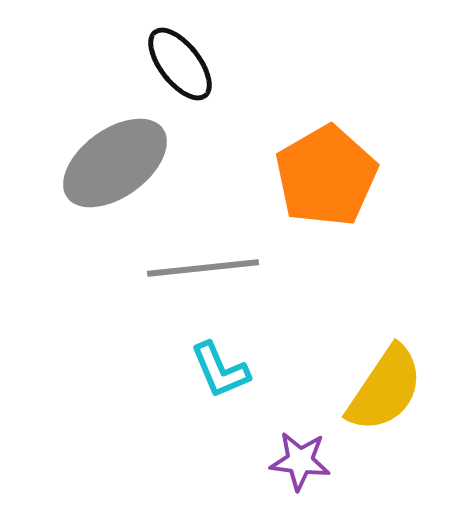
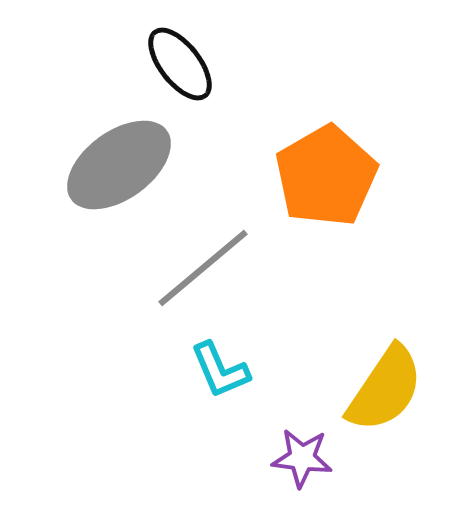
gray ellipse: moved 4 px right, 2 px down
gray line: rotated 34 degrees counterclockwise
purple star: moved 2 px right, 3 px up
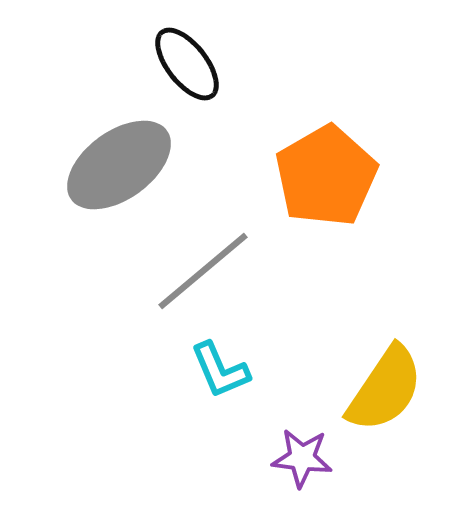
black ellipse: moved 7 px right
gray line: moved 3 px down
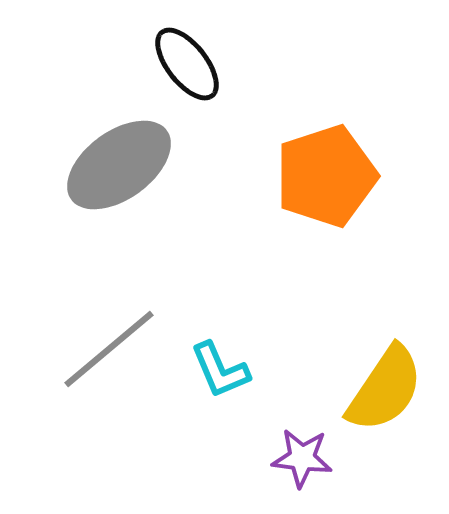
orange pentagon: rotated 12 degrees clockwise
gray line: moved 94 px left, 78 px down
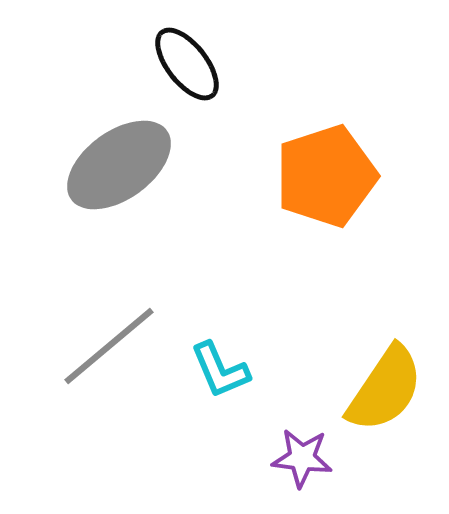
gray line: moved 3 px up
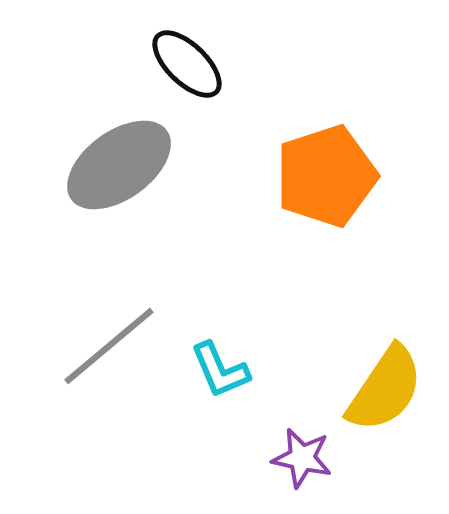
black ellipse: rotated 8 degrees counterclockwise
purple star: rotated 6 degrees clockwise
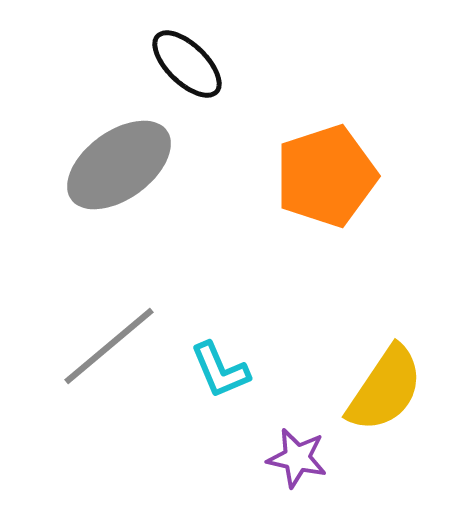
purple star: moved 5 px left
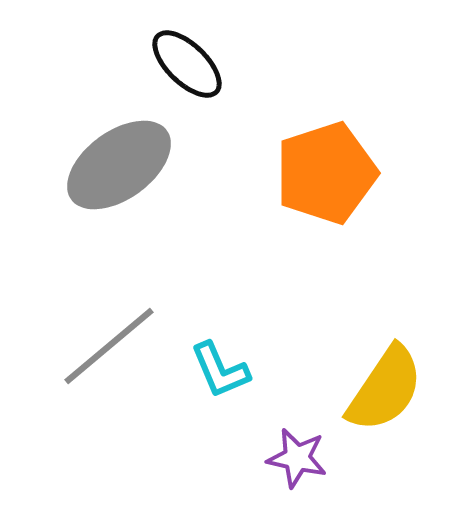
orange pentagon: moved 3 px up
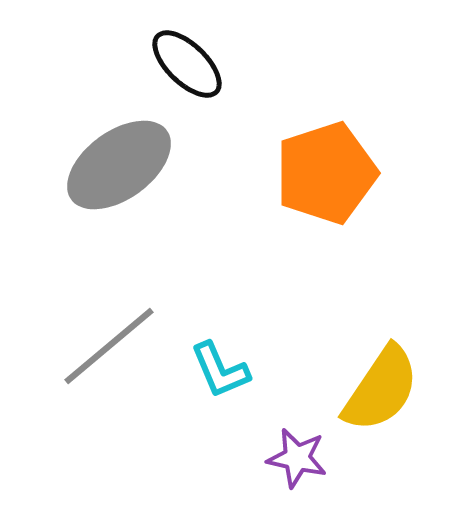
yellow semicircle: moved 4 px left
